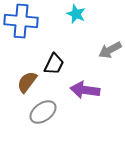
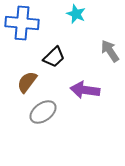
blue cross: moved 1 px right, 2 px down
gray arrow: moved 1 px down; rotated 85 degrees clockwise
black trapezoid: moved 7 px up; rotated 20 degrees clockwise
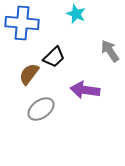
brown semicircle: moved 2 px right, 8 px up
gray ellipse: moved 2 px left, 3 px up
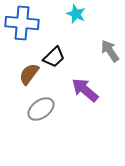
purple arrow: rotated 32 degrees clockwise
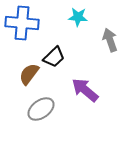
cyan star: moved 2 px right, 3 px down; rotated 18 degrees counterclockwise
gray arrow: moved 11 px up; rotated 15 degrees clockwise
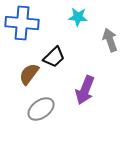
purple arrow: rotated 108 degrees counterclockwise
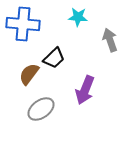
blue cross: moved 1 px right, 1 px down
black trapezoid: moved 1 px down
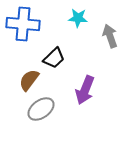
cyan star: moved 1 px down
gray arrow: moved 4 px up
brown semicircle: moved 6 px down
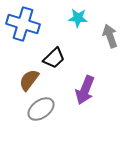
blue cross: rotated 12 degrees clockwise
